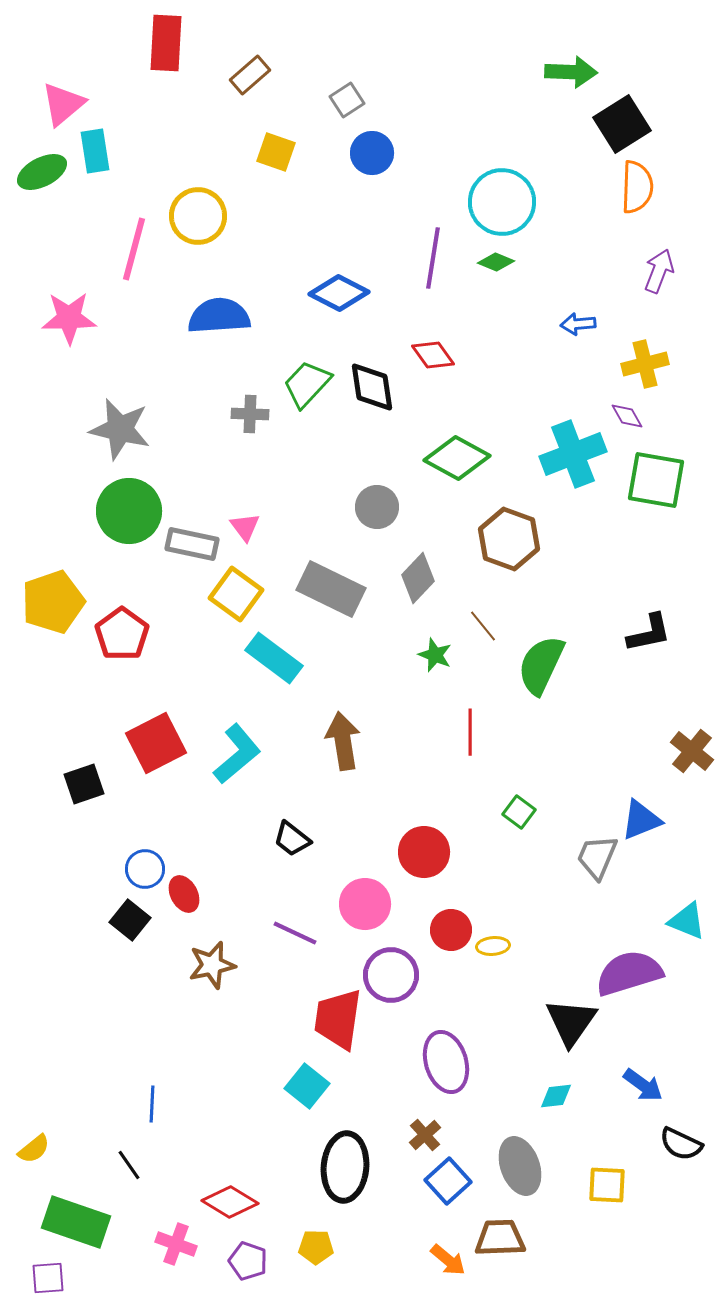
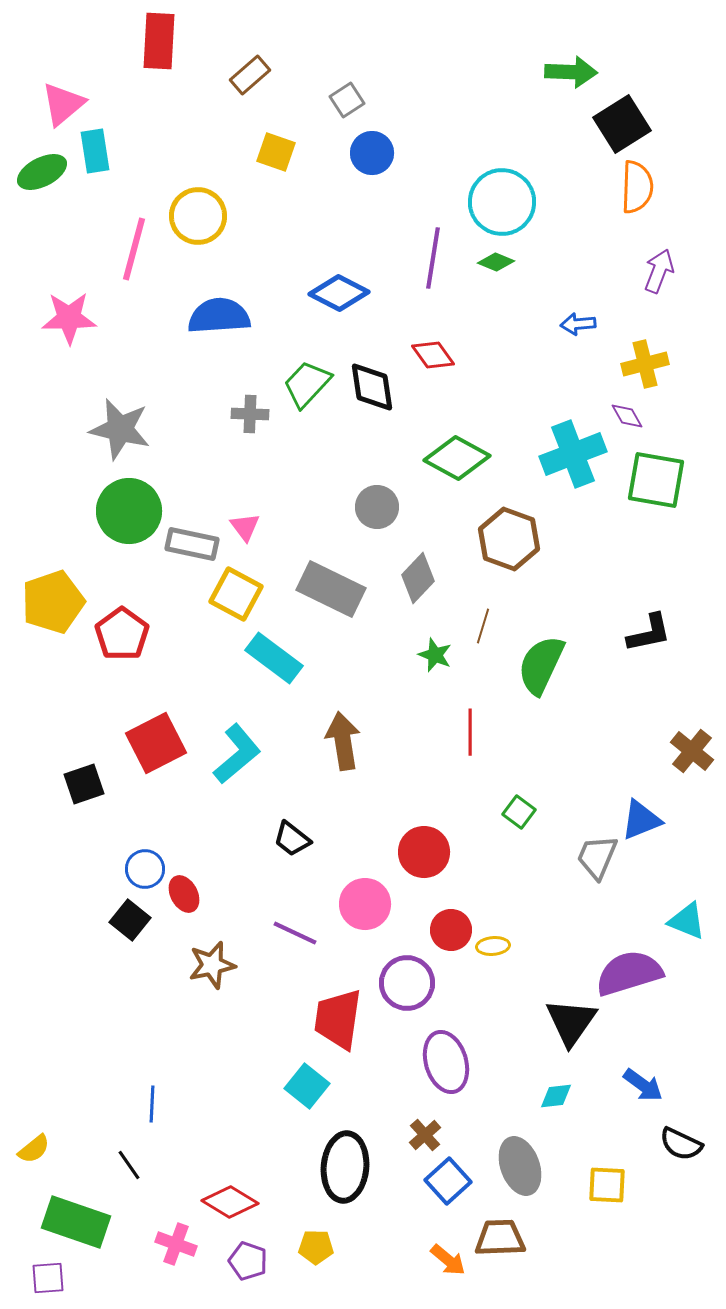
red rectangle at (166, 43): moved 7 px left, 2 px up
yellow square at (236, 594): rotated 8 degrees counterclockwise
brown line at (483, 626): rotated 56 degrees clockwise
purple circle at (391, 975): moved 16 px right, 8 px down
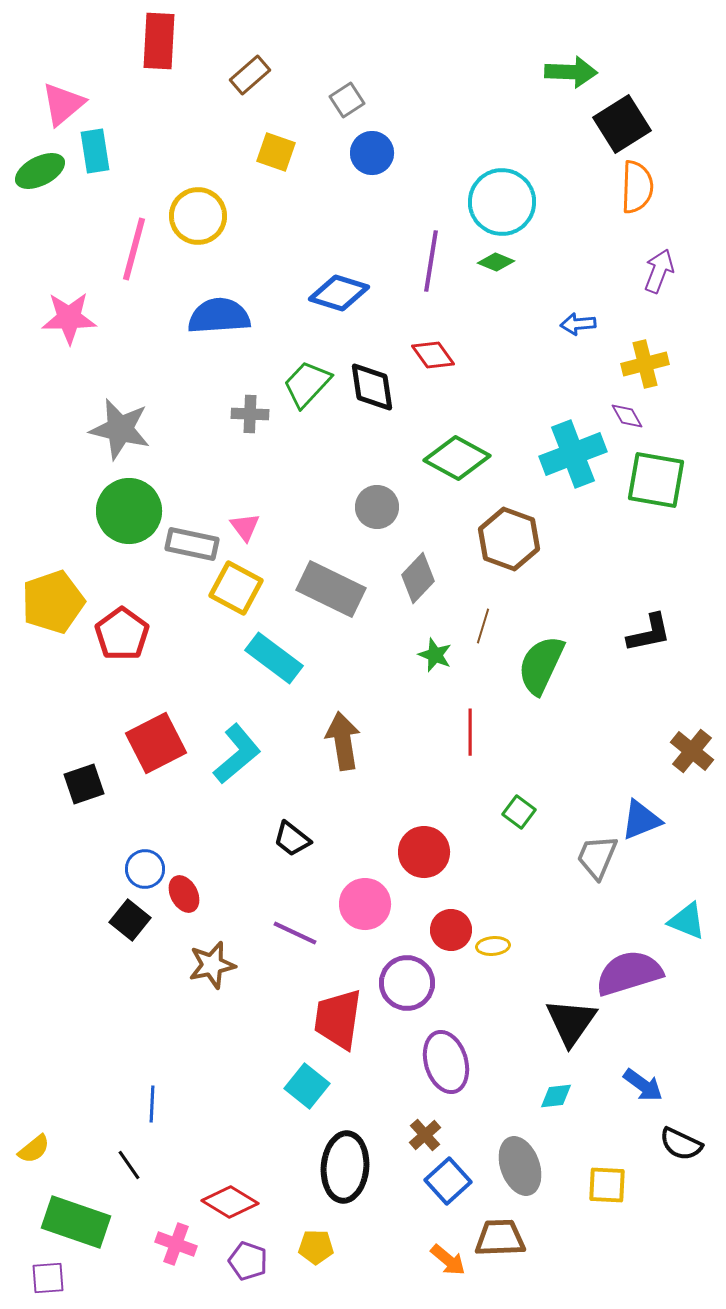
green ellipse at (42, 172): moved 2 px left, 1 px up
purple line at (433, 258): moved 2 px left, 3 px down
blue diamond at (339, 293): rotated 10 degrees counterclockwise
yellow square at (236, 594): moved 6 px up
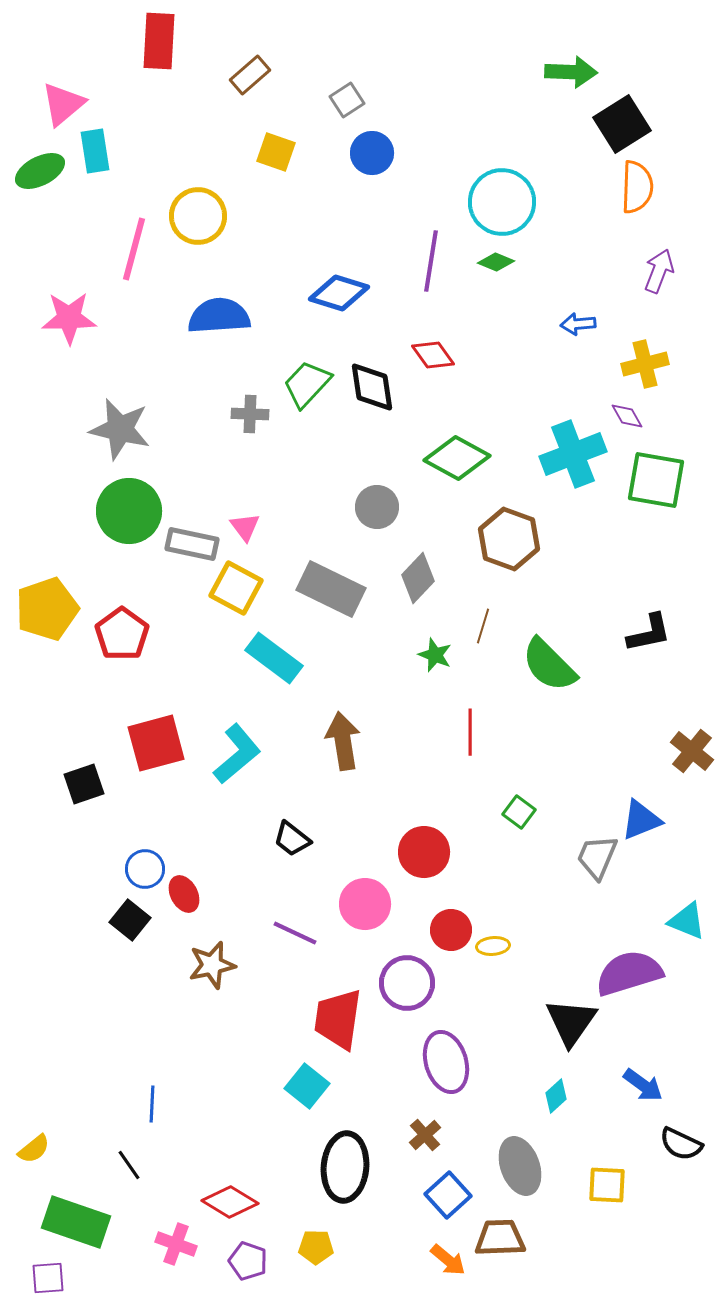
yellow pentagon at (53, 602): moved 6 px left, 7 px down
green semicircle at (541, 665): moved 8 px right; rotated 70 degrees counterclockwise
red square at (156, 743): rotated 12 degrees clockwise
cyan diamond at (556, 1096): rotated 36 degrees counterclockwise
blue square at (448, 1181): moved 14 px down
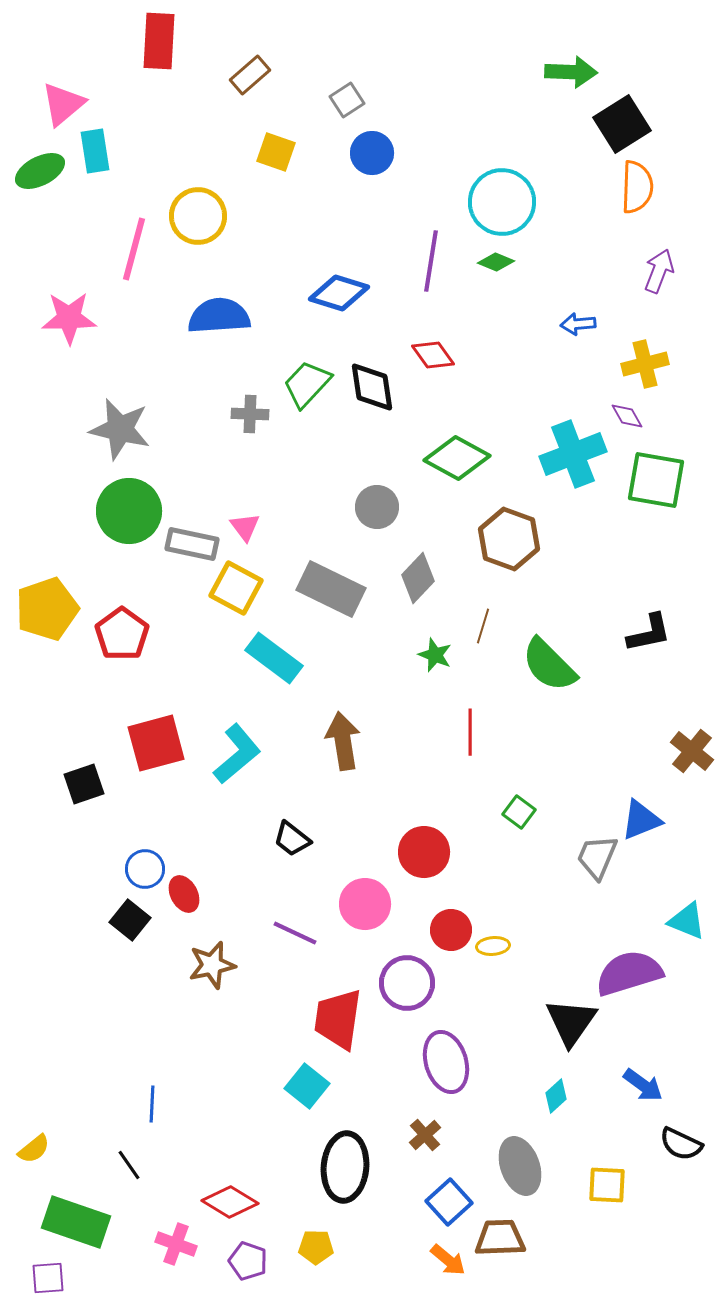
blue square at (448, 1195): moved 1 px right, 7 px down
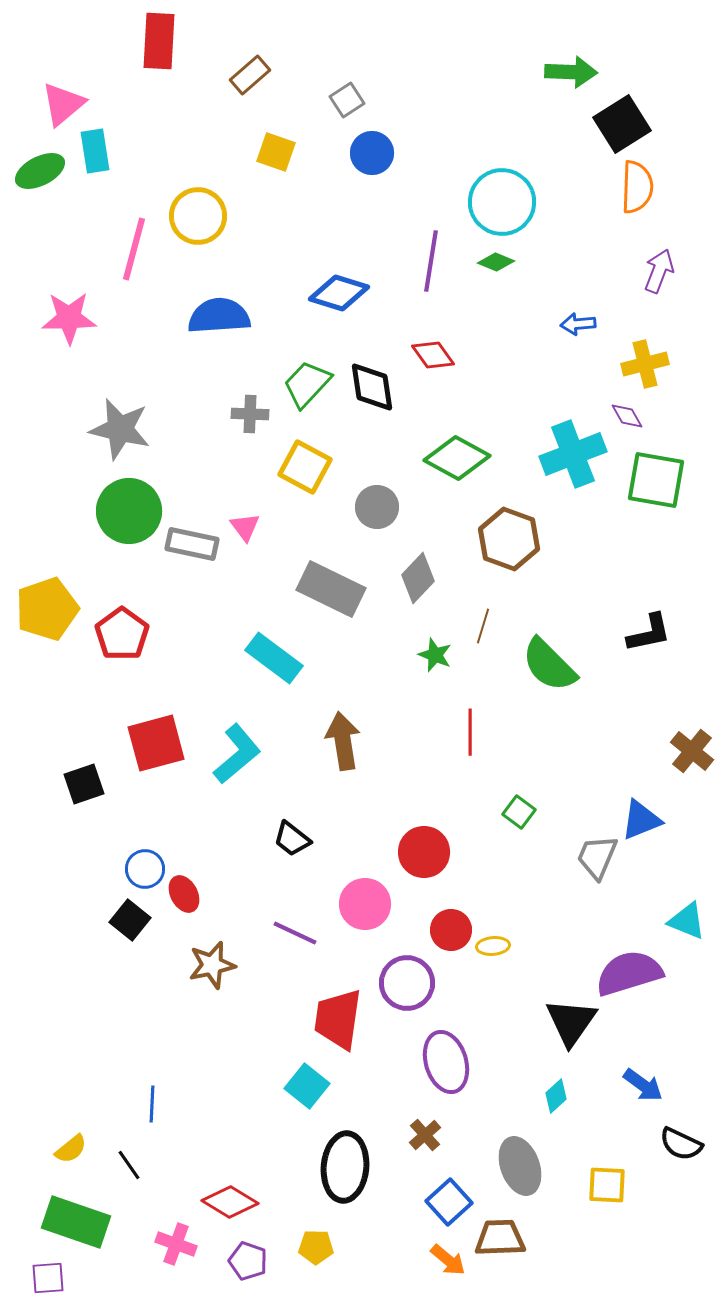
yellow square at (236, 588): moved 69 px right, 121 px up
yellow semicircle at (34, 1149): moved 37 px right
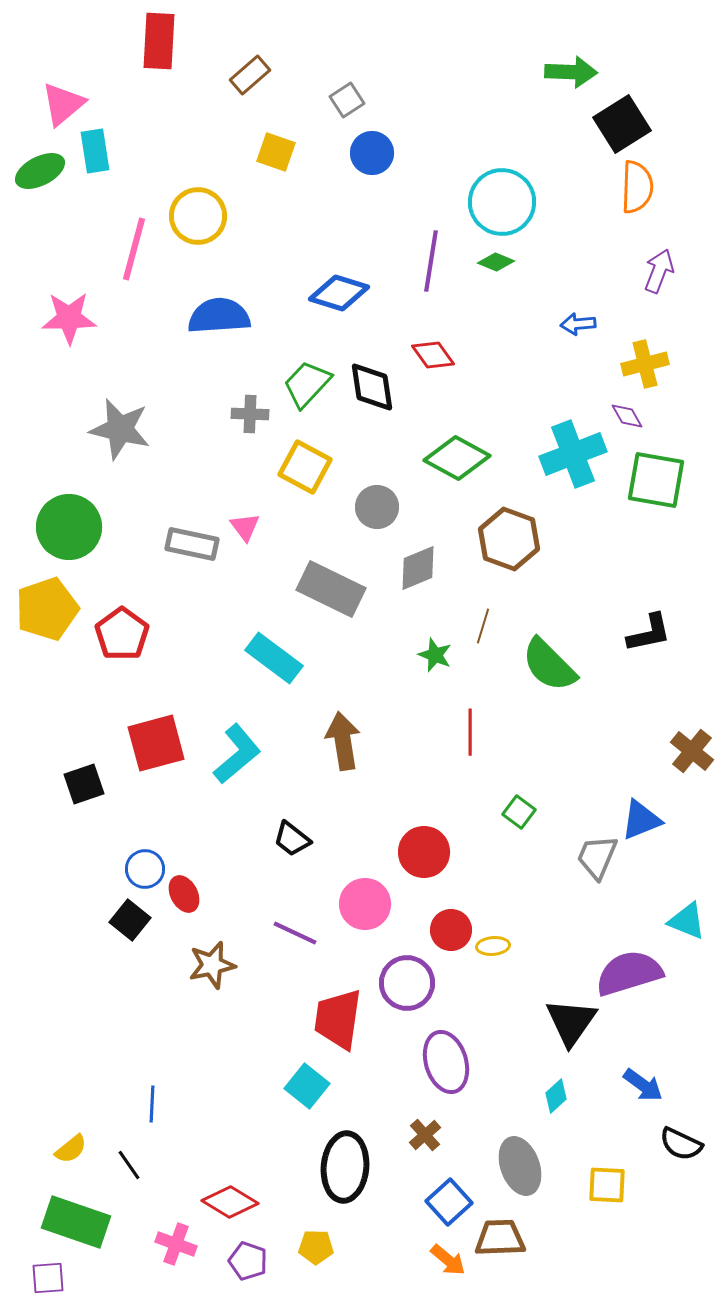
green circle at (129, 511): moved 60 px left, 16 px down
gray diamond at (418, 578): moved 10 px up; rotated 24 degrees clockwise
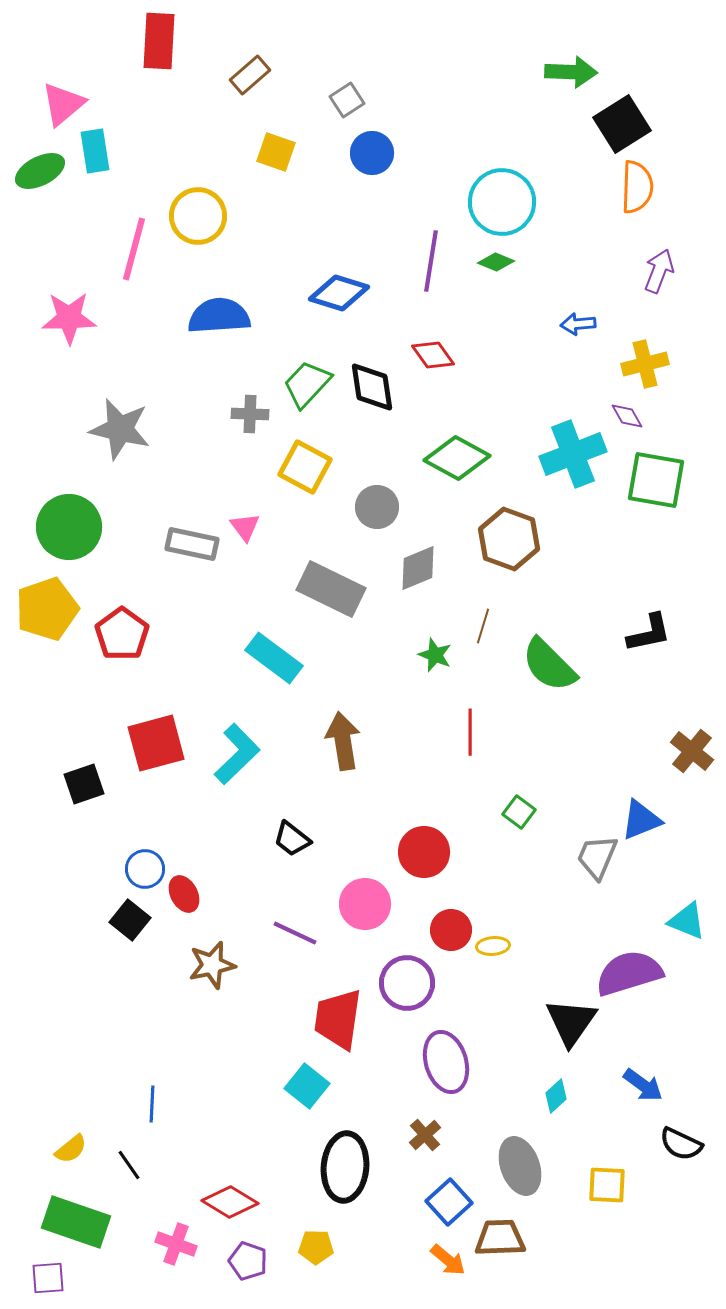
cyan L-shape at (237, 754): rotated 4 degrees counterclockwise
